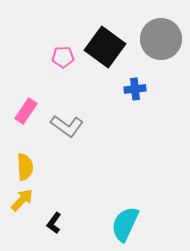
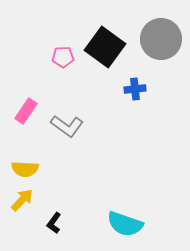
yellow semicircle: moved 2 px down; rotated 96 degrees clockwise
cyan semicircle: rotated 96 degrees counterclockwise
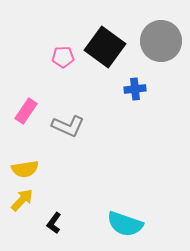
gray circle: moved 2 px down
gray L-shape: moved 1 px right; rotated 12 degrees counterclockwise
yellow semicircle: rotated 12 degrees counterclockwise
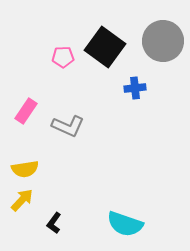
gray circle: moved 2 px right
blue cross: moved 1 px up
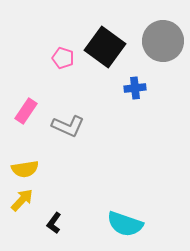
pink pentagon: moved 1 px down; rotated 20 degrees clockwise
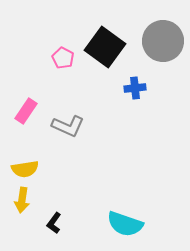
pink pentagon: rotated 10 degrees clockwise
yellow arrow: rotated 145 degrees clockwise
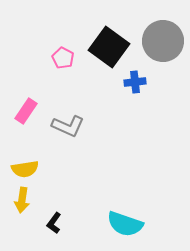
black square: moved 4 px right
blue cross: moved 6 px up
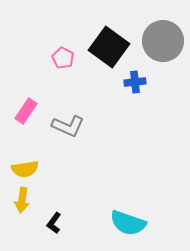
cyan semicircle: moved 3 px right, 1 px up
